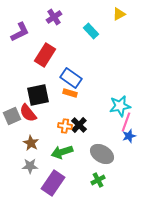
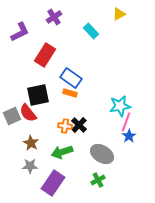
blue star: rotated 16 degrees counterclockwise
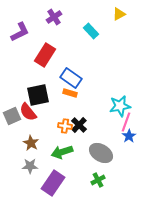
red semicircle: moved 1 px up
gray ellipse: moved 1 px left, 1 px up
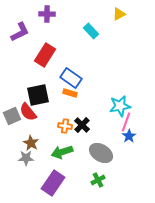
purple cross: moved 7 px left, 3 px up; rotated 35 degrees clockwise
black cross: moved 3 px right
gray star: moved 4 px left, 8 px up
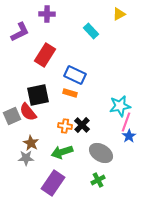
blue rectangle: moved 4 px right, 3 px up; rotated 10 degrees counterclockwise
